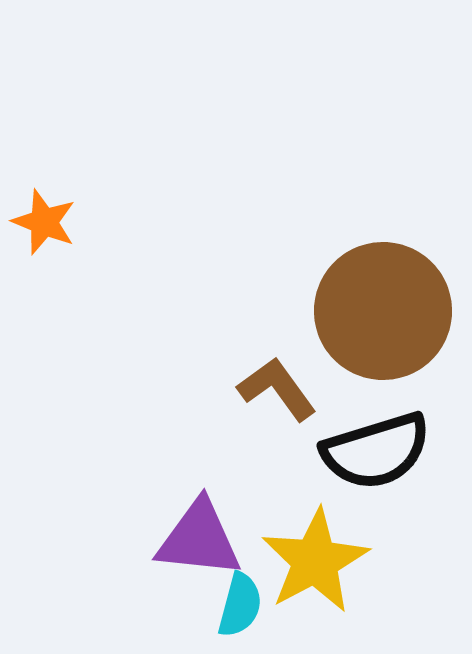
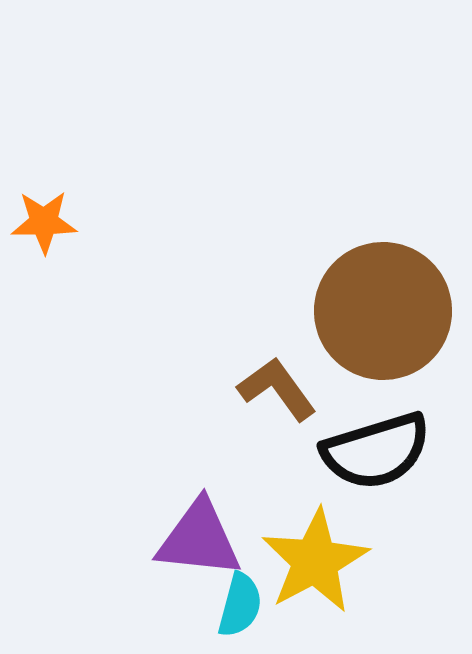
orange star: rotated 22 degrees counterclockwise
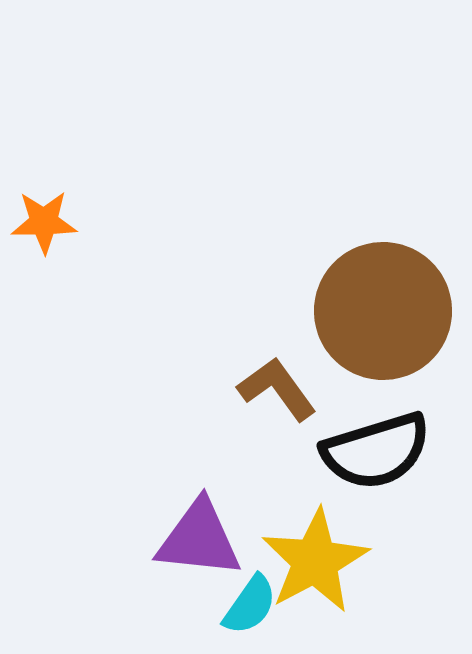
cyan semicircle: moved 10 px right; rotated 20 degrees clockwise
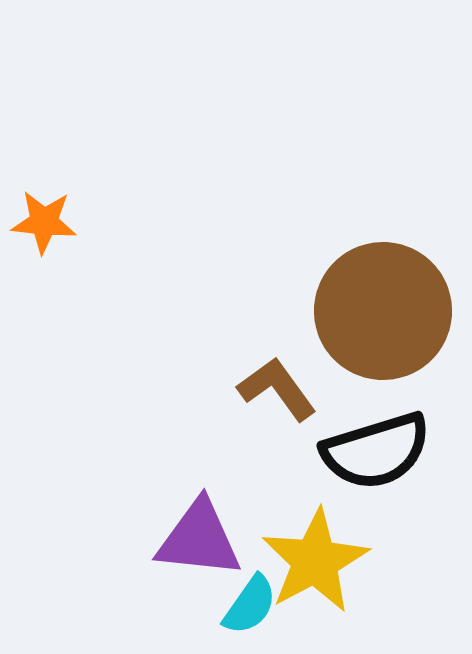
orange star: rotated 6 degrees clockwise
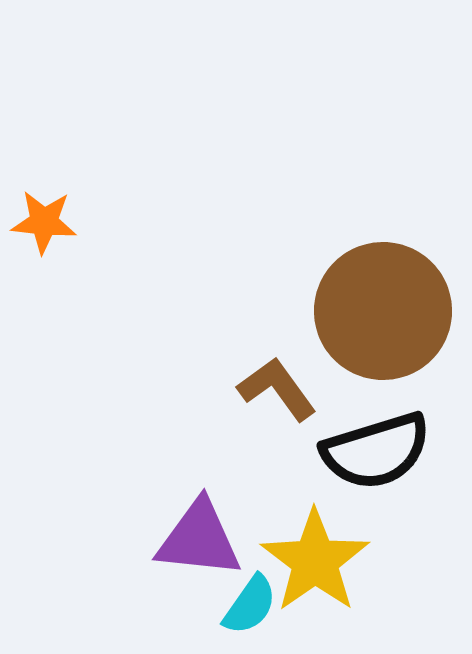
yellow star: rotated 7 degrees counterclockwise
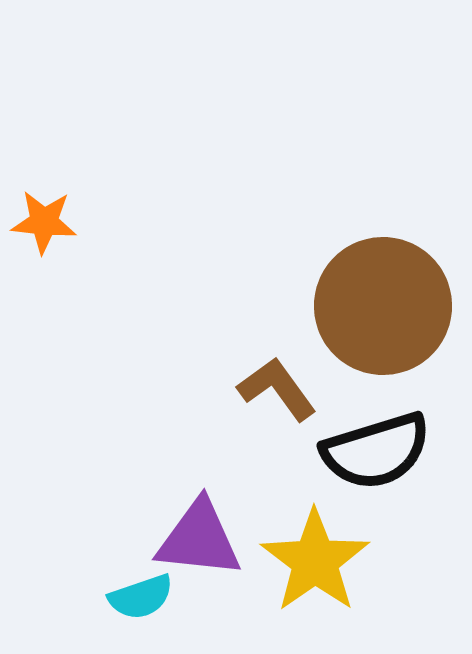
brown circle: moved 5 px up
cyan semicircle: moved 109 px left, 8 px up; rotated 36 degrees clockwise
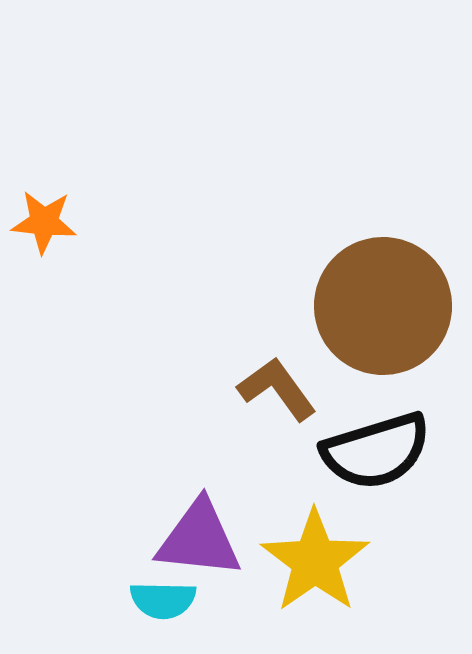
cyan semicircle: moved 22 px right, 3 px down; rotated 20 degrees clockwise
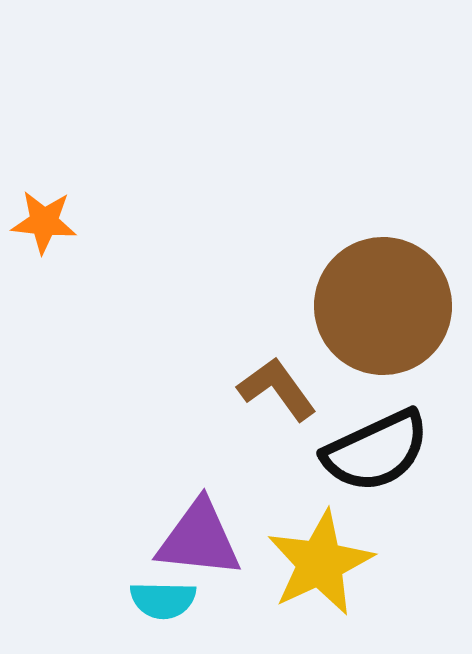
black semicircle: rotated 8 degrees counterclockwise
yellow star: moved 5 px right, 2 px down; rotated 10 degrees clockwise
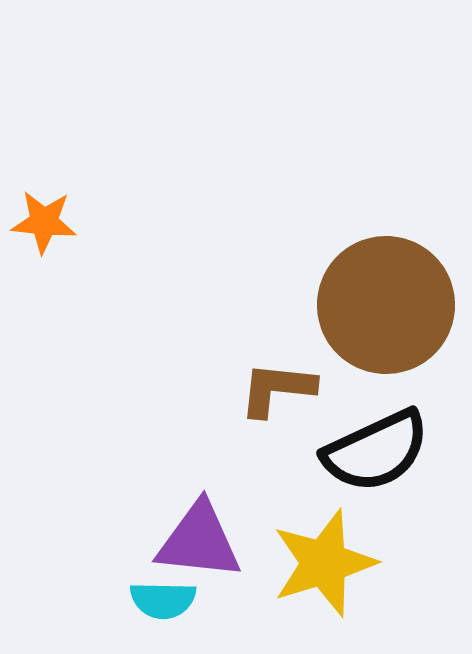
brown circle: moved 3 px right, 1 px up
brown L-shape: rotated 48 degrees counterclockwise
purple triangle: moved 2 px down
yellow star: moved 4 px right; rotated 8 degrees clockwise
